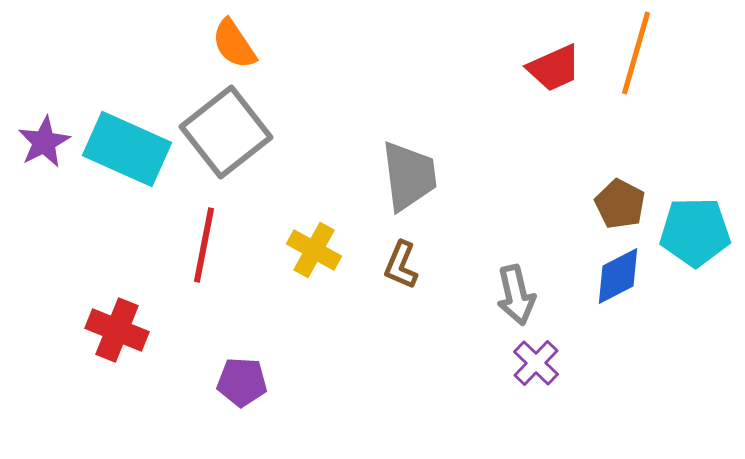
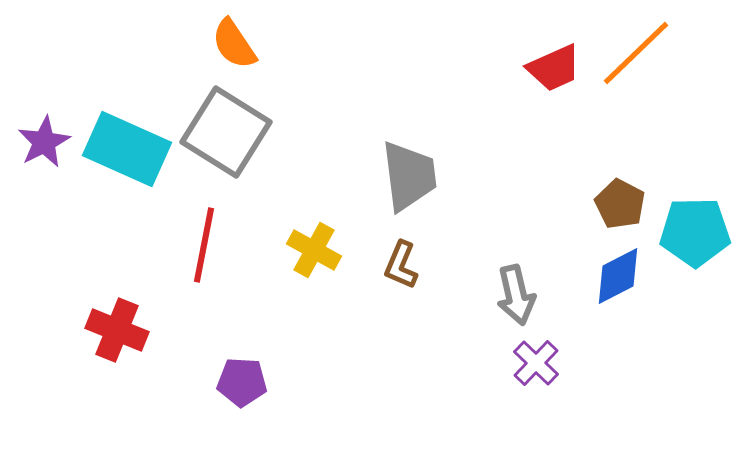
orange line: rotated 30 degrees clockwise
gray square: rotated 20 degrees counterclockwise
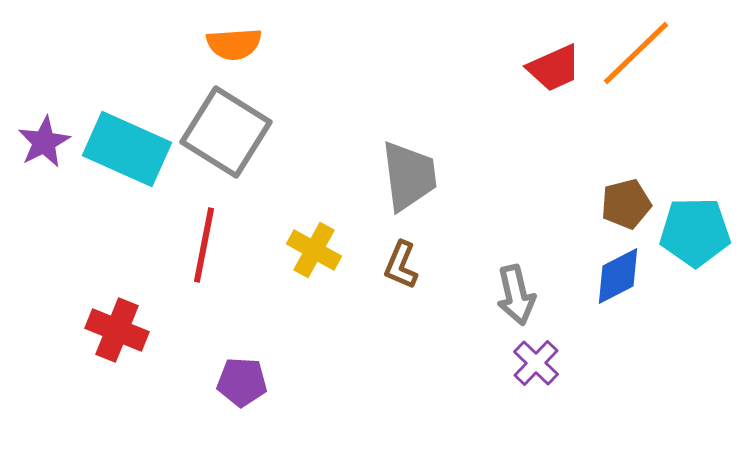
orange semicircle: rotated 60 degrees counterclockwise
brown pentagon: moved 6 px right; rotated 30 degrees clockwise
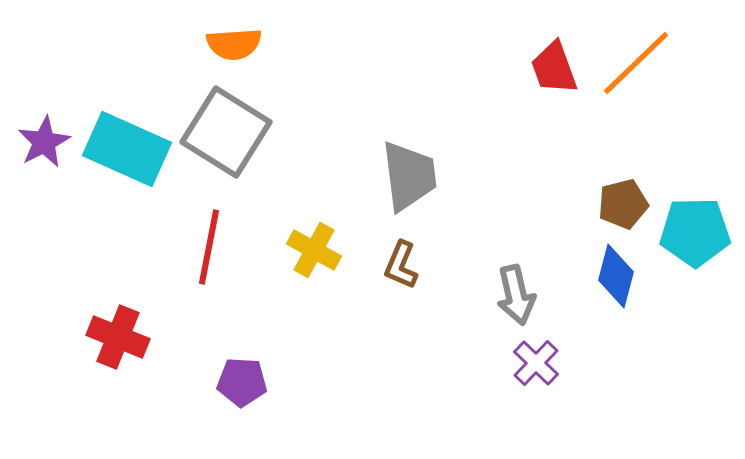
orange line: moved 10 px down
red trapezoid: rotated 94 degrees clockwise
brown pentagon: moved 3 px left
red line: moved 5 px right, 2 px down
blue diamond: moved 2 px left; rotated 48 degrees counterclockwise
red cross: moved 1 px right, 7 px down
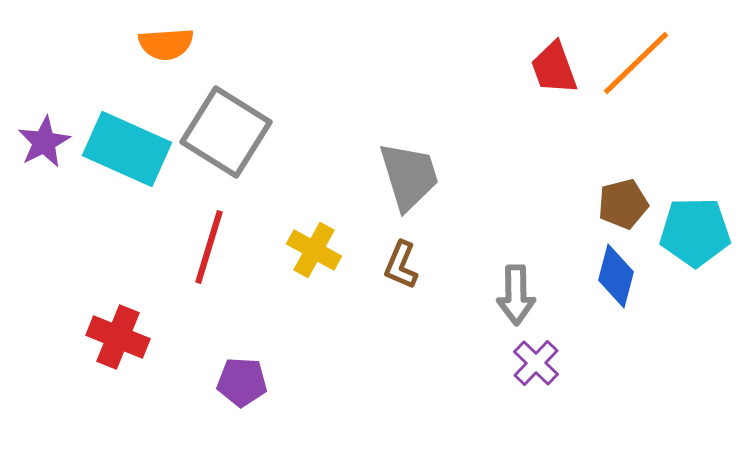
orange semicircle: moved 68 px left
gray trapezoid: rotated 10 degrees counterclockwise
red line: rotated 6 degrees clockwise
gray arrow: rotated 12 degrees clockwise
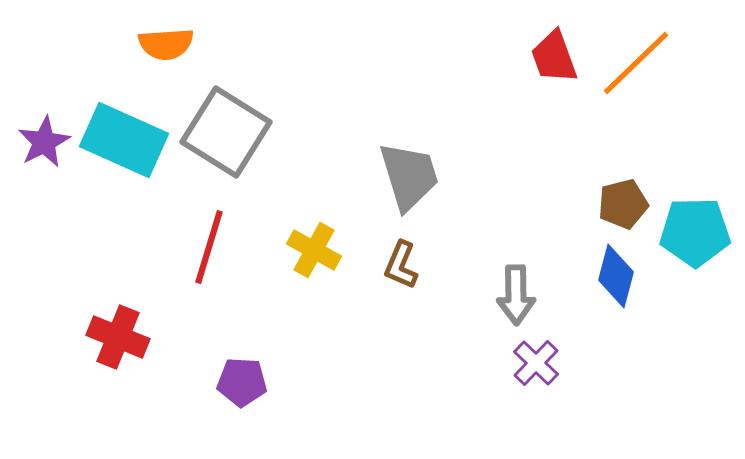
red trapezoid: moved 11 px up
cyan rectangle: moved 3 px left, 9 px up
